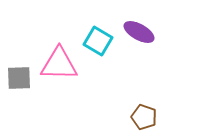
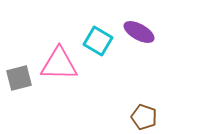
gray square: rotated 12 degrees counterclockwise
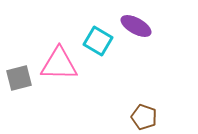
purple ellipse: moved 3 px left, 6 px up
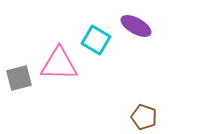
cyan square: moved 2 px left, 1 px up
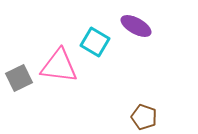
cyan square: moved 1 px left, 2 px down
pink triangle: moved 2 px down; rotated 6 degrees clockwise
gray square: rotated 12 degrees counterclockwise
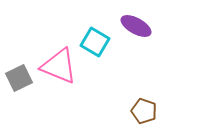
pink triangle: rotated 15 degrees clockwise
brown pentagon: moved 6 px up
